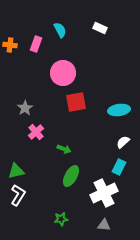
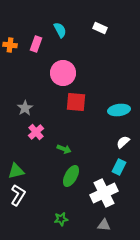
red square: rotated 15 degrees clockwise
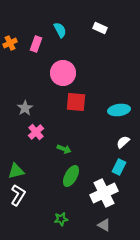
orange cross: moved 2 px up; rotated 32 degrees counterclockwise
gray triangle: rotated 24 degrees clockwise
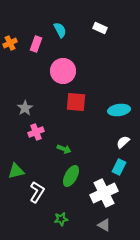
pink circle: moved 2 px up
pink cross: rotated 21 degrees clockwise
white L-shape: moved 19 px right, 3 px up
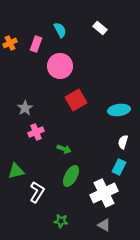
white rectangle: rotated 16 degrees clockwise
pink circle: moved 3 px left, 5 px up
red square: moved 2 px up; rotated 35 degrees counterclockwise
white semicircle: rotated 32 degrees counterclockwise
green star: moved 2 px down; rotated 16 degrees clockwise
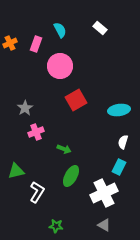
green star: moved 5 px left, 5 px down
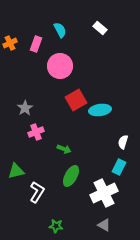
cyan ellipse: moved 19 px left
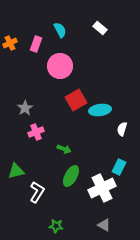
white semicircle: moved 1 px left, 13 px up
white cross: moved 2 px left, 5 px up
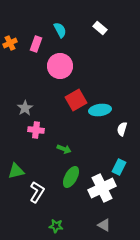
pink cross: moved 2 px up; rotated 28 degrees clockwise
green ellipse: moved 1 px down
